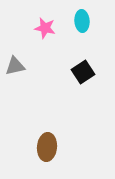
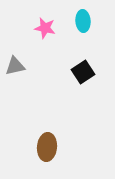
cyan ellipse: moved 1 px right
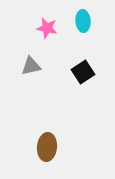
pink star: moved 2 px right
gray triangle: moved 16 px right
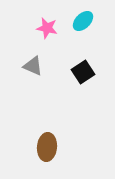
cyan ellipse: rotated 50 degrees clockwise
gray triangle: moved 2 px right; rotated 35 degrees clockwise
